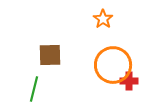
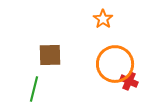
orange circle: moved 2 px right, 1 px up
red cross: rotated 24 degrees clockwise
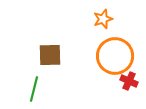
orange star: rotated 18 degrees clockwise
orange circle: moved 8 px up
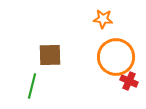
orange star: rotated 24 degrees clockwise
orange circle: moved 1 px right, 1 px down
green line: moved 2 px left, 3 px up
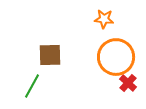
orange star: moved 1 px right
red cross: moved 1 px left, 2 px down; rotated 18 degrees clockwise
green line: rotated 15 degrees clockwise
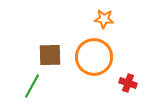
orange circle: moved 22 px left
red cross: rotated 24 degrees counterclockwise
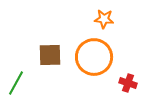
green line: moved 16 px left, 3 px up
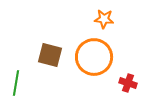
brown square: rotated 15 degrees clockwise
green line: rotated 20 degrees counterclockwise
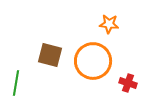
orange star: moved 5 px right, 5 px down
orange circle: moved 1 px left, 4 px down
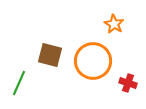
orange star: moved 5 px right; rotated 24 degrees clockwise
green line: moved 3 px right; rotated 15 degrees clockwise
